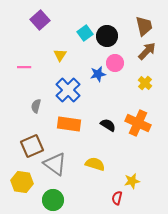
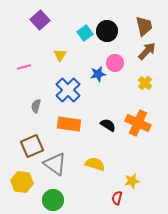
black circle: moved 5 px up
pink line: rotated 16 degrees counterclockwise
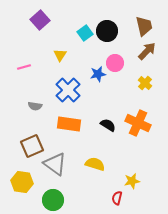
gray semicircle: moved 1 px left; rotated 96 degrees counterclockwise
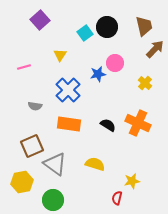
black circle: moved 4 px up
brown arrow: moved 8 px right, 2 px up
yellow hexagon: rotated 20 degrees counterclockwise
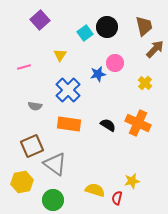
yellow semicircle: moved 26 px down
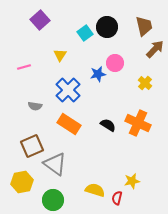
orange rectangle: rotated 25 degrees clockwise
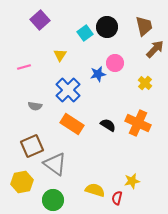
orange rectangle: moved 3 px right
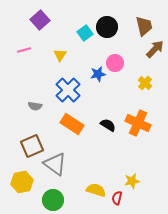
pink line: moved 17 px up
yellow semicircle: moved 1 px right
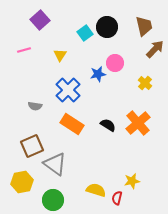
orange cross: rotated 25 degrees clockwise
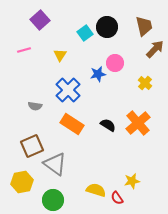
red semicircle: rotated 48 degrees counterclockwise
